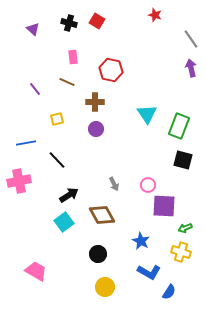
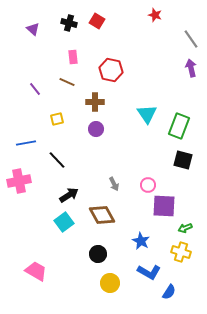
yellow circle: moved 5 px right, 4 px up
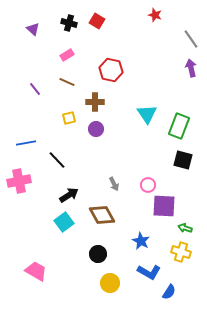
pink rectangle: moved 6 px left, 2 px up; rotated 64 degrees clockwise
yellow square: moved 12 px right, 1 px up
green arrow: rotated 40 degrees clockwise
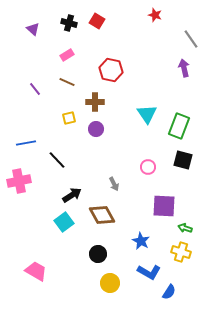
purple arrow: moved 7 px left
pink circle: moved 18 px up
black arrow: moved 3 px right
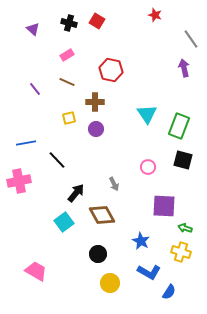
black arrow: moved 4 px right, 2 px up; rotated 18 degrees counterclockwise
